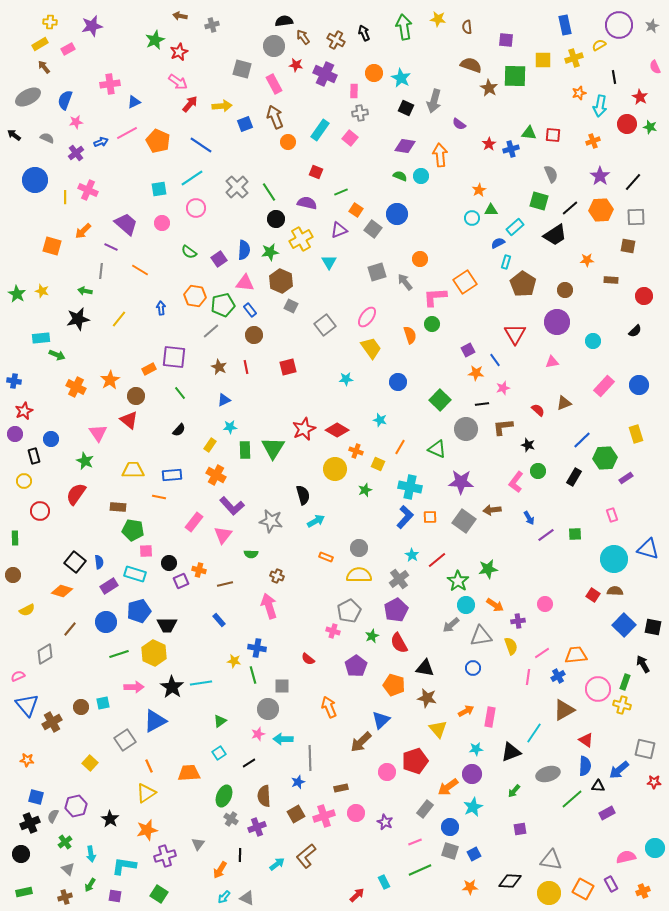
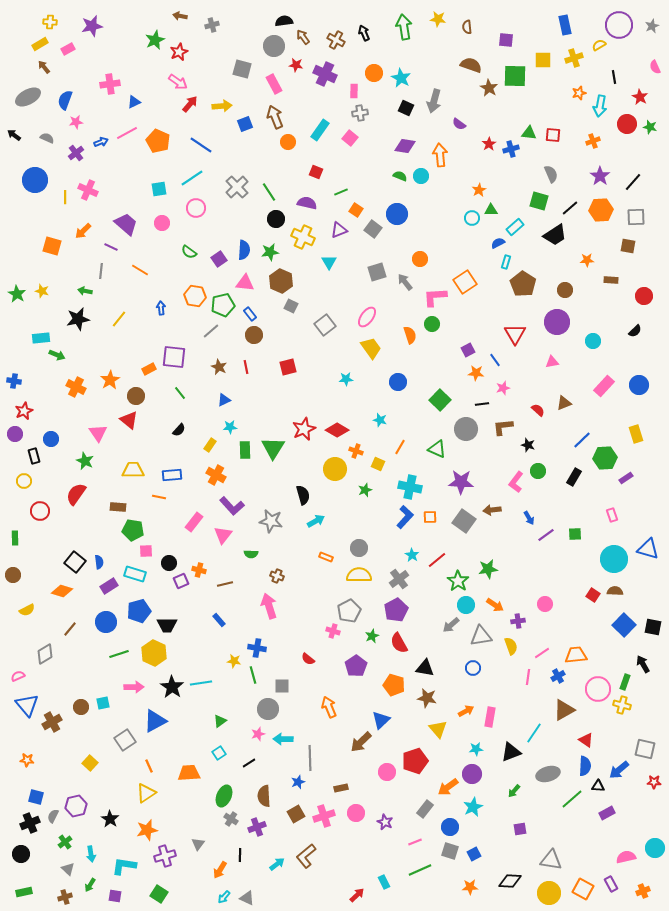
yellow cross at (301, 239): moved 2 px right, 2 px up; rotated 35 degrees counterclockwise
blue rectangle at (250, 310): moved 4 px down
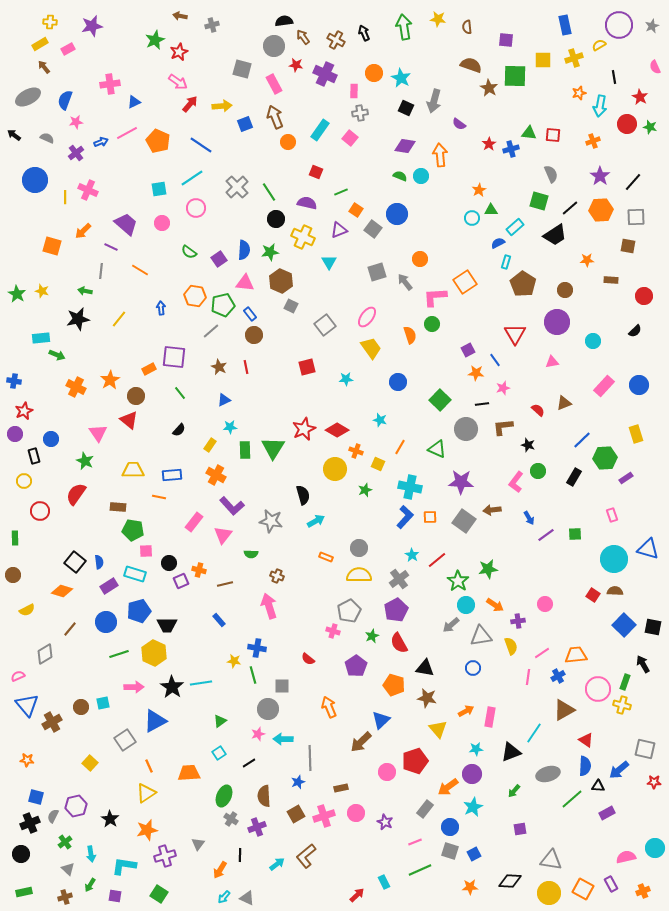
red square at (288, 367): moved 19 px right
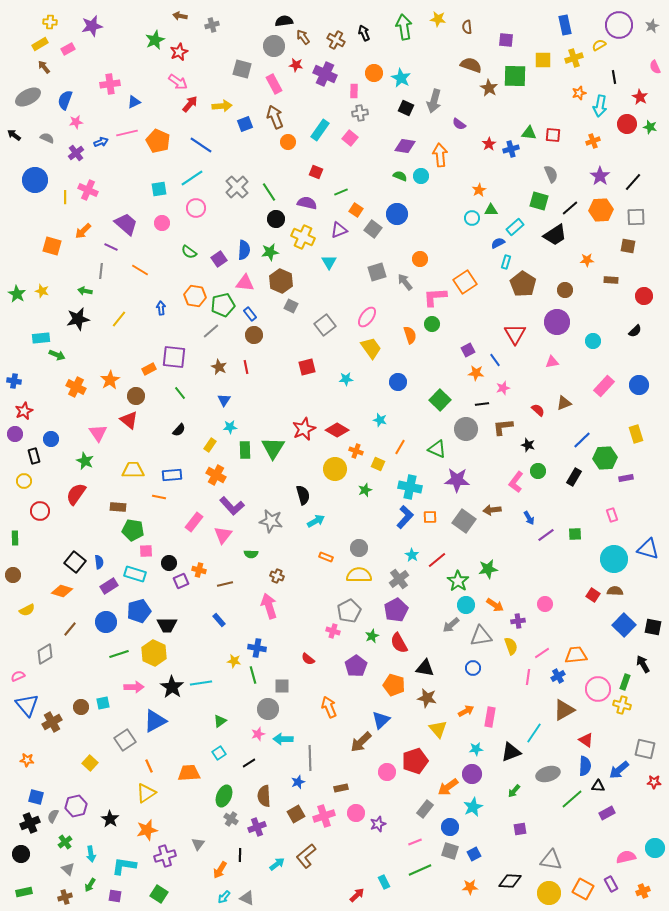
pink line at (127, 133): rotated 15 degrees clockwise
blue triangle at (224, 400): rotated 32 degrees counterclockwise
purple rectangle at (626, 478): rotated 24 degrees clockwise
purple star at (461, 482): moved 4 px left, 2 px up
purple star at (385, 822): moved 7 px left, 2 px down; rotated 28 degrees clockwise
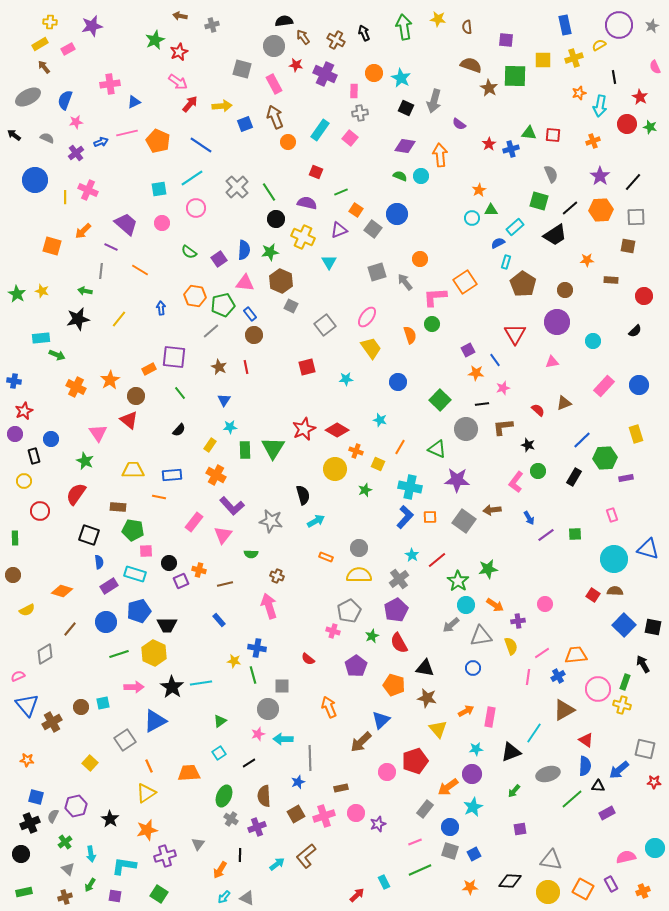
black square at (75, 562): moved 14 px right, 27 px up; rotated 20 degrees counterclockwise
yellow circle at (549, 893): moved 1 px left, 1 px up
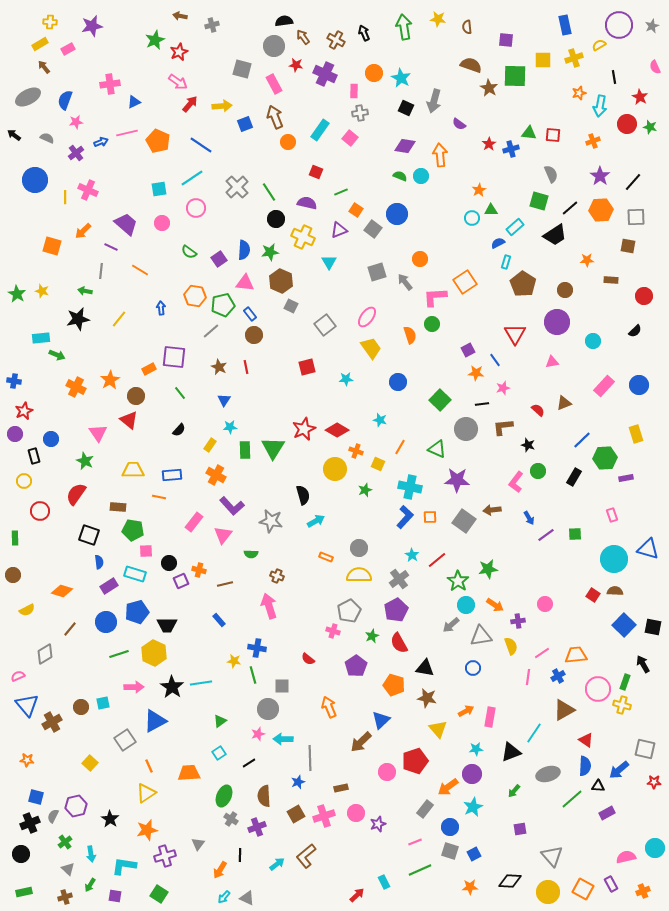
blue pentagon at (139, 611): moved 2 px left, 1 px down
gray triangle at (551, 860): moved 1 px right, 4 px up; rotated 40 degrees clockwise
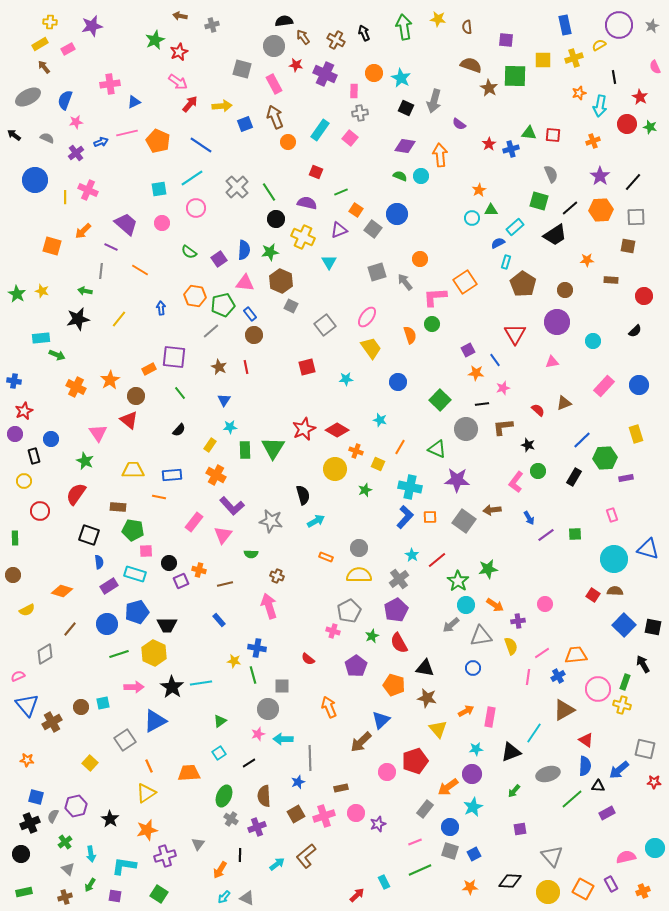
blue circle at (106, 622): moved 1 px right, 2 px down
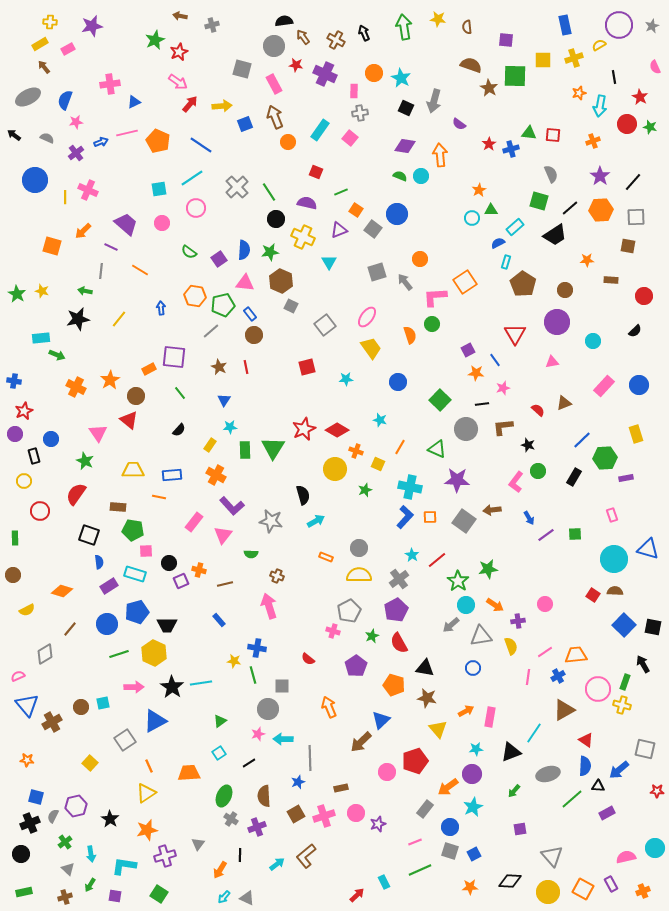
pink line at (542, 653): moved 3 px right, 1 px up
red star at (654, 782): moved 3 px right, 9 px down
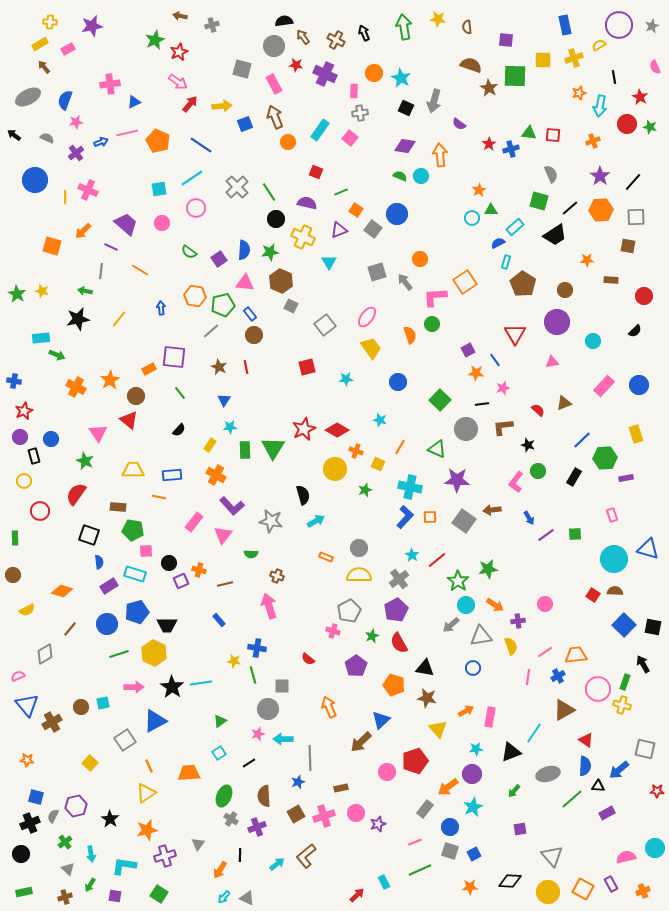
purple circle at (15, 434): moved 5 px right, 3 px down
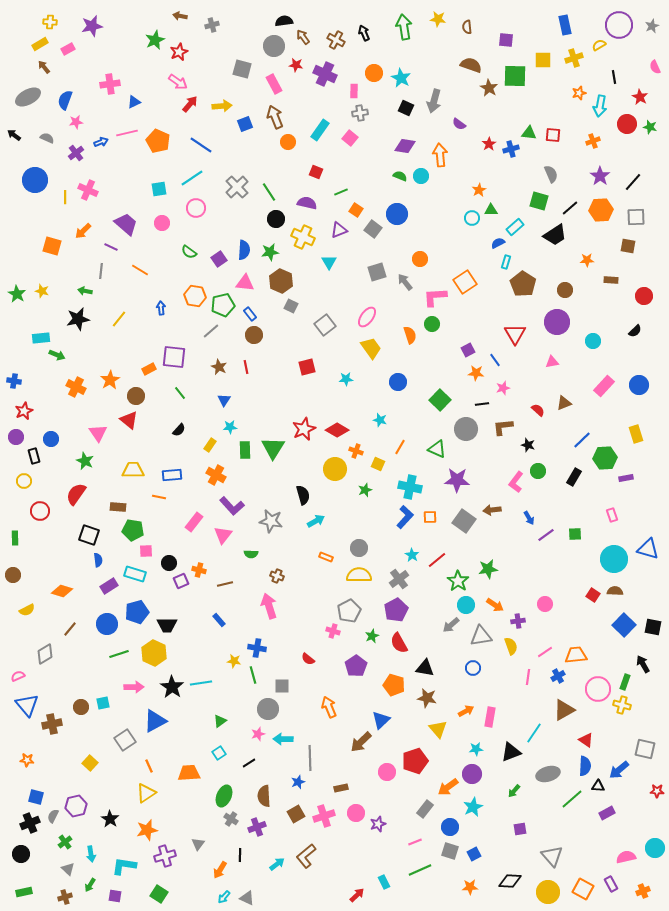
purple circle at (20, 437): moved 4 px left
blue semicircle at (99, 562): moved 1 px left, 2 px up
brown cross at (52, 722): moved 2 px down; rotated 18 degrees clockwise
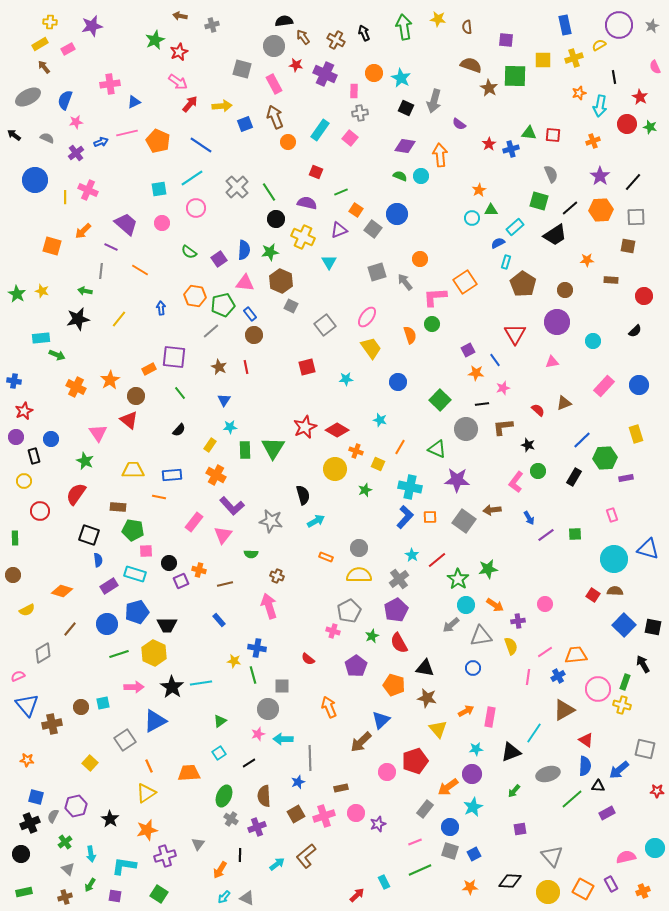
red star at (304, 429): moved 1 px right, 2 px up
green star at (458, 581): moved 2 px up
gray diamond at (45, 654): moved 2 px left, 1 px up
